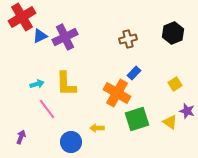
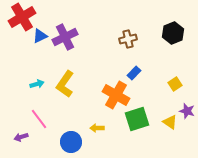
yellow L-shape: moved 1 px left; rotated 36 degrees clockwise
orange cross: moved 1 px left, 2 px down
pink line: moved 8 px left, 10 px down
purple arrow: rotated 128 degrees counterclockwise
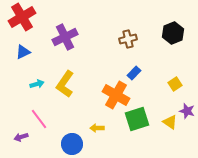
blue triangle: moved 17 px left, 16 px down
blue circle: moved 1 px right, 2 px down
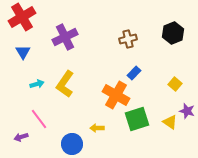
blue triangle: rotated 35 degrees counterclockwise
yellow square: rotated 16 degrees counterclockwise
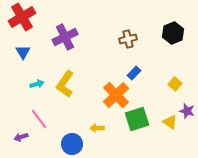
orange cross: rotated 16 degrees clockwise
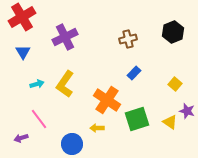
black hexagon: moved 1 px up
orange cross: moved 9 px left, 5 px down; rotated 12 degrees counterclockwise
purple arrow: moved 1 px down
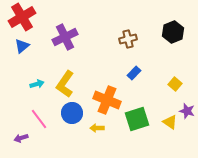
blue triangle: moved 1 px left, 6 px up; rotated 21 degrees clockwise
orange cross: rotated 12 degrees counterclockwise
blue circle: moved 31 px up
